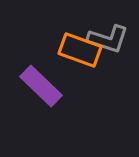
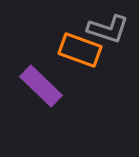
gray L-shape: moved 10 px up
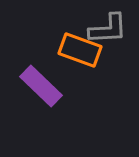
gray L-shape: rotated 21 degrees counterclockwise
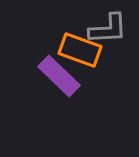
purple rectangle: moved 18 px right, 10 px up
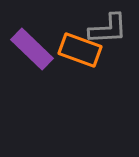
purple rectangle: moved 27 px left, 27 px up
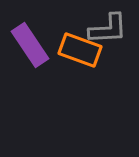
purple rectangle: moved 2 px left, 4 px up; rotated 12 degrees clockwise
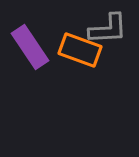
purple rectangle: moved 2 px down
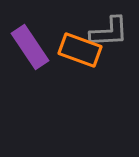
gray L-shape: moved 1 px right, 3 px down
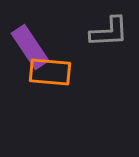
orange rectangle: moved 30 px left, 22 px down; rotated 15 degrees counterclockwise
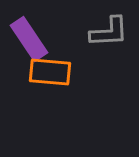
purple rectangle: moved 1 px left, 8 px up
